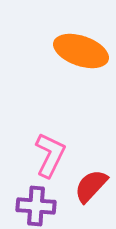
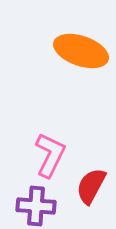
red semicircle: rotated 15 degrees counterclockwise
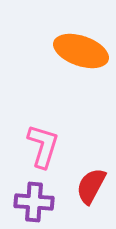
pink L-shape: moved 7 px left, 9 px up; rotated 9 degrees counterclockwise
purple cross: moved 2 px left, 4 px up
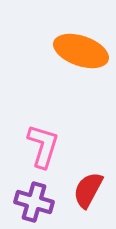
red semicircle: moved 3 px left, 4 px down
purple cross: rotated 12 degrees clockwise
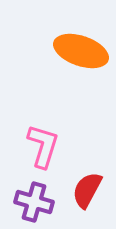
red semicircle: moved 1 px left
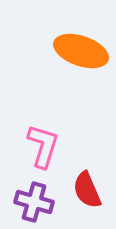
red semicircle: rotated 51 degrees counterclockwise
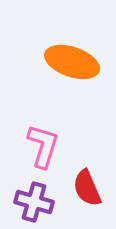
orange ellipse: moved 9 px left, 11 px down
red semicircle: moved 2 px up
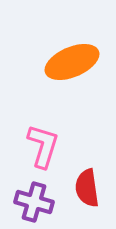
orange ellipse: rotated 42 degrees counterclockwise
red semicircle: rotated 15 degrees clockwise
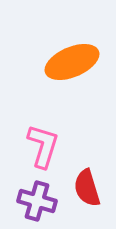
red semicircle: rotated 9 degrees counterclockwise
purple cross: moved 3 px right, 1 px up
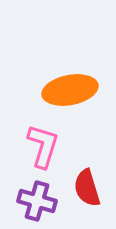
orange ellipse: moved 2 px left, 28 px down; rotated 12 degrees clockwise
